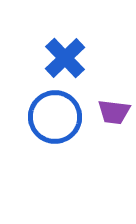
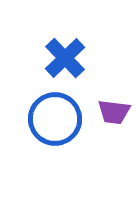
blue circle: moved 2 px down
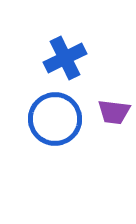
blue cross: rotated 18 degrees clockwise
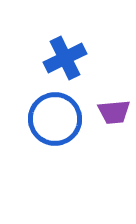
purple trapezoid: rotated 12 degrees counterclockwise
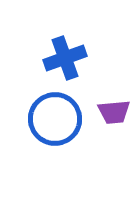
blue cross: rotated 6 degrees clockwise
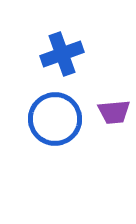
blue cross: moved 3 px left, 4 px up
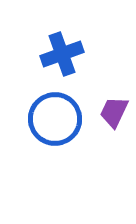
purple trapezoid: rotated 120 degrees clockwise
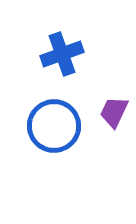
blue circle: moved 1 px left, 7 px down
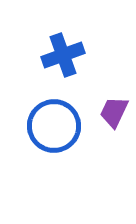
blue cross: moved 1 px right, 1 px down
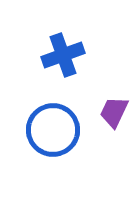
blue circle: moved 1 px left, 4 px down
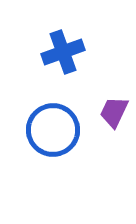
blue cross: moved 3 px up
